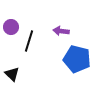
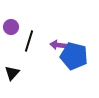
purple arrow: moved 3 px left, 14 px down
blue pentagon: moved 3 px left, 3 px up
black triangle: moved 1 px up; rotated 28 degrees clockwise
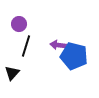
purple circle: moved 8 px right, 3 px up
black line: moved 3 px left, 5 px down
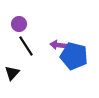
black line: rotated 50 degrees counterclockwise
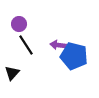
black line: moved 1 px up
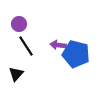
black line: moved 1 px down
blue pentagon: moved 2 px right, 2 px up
black triangle: moved 4 px right, 1 px down
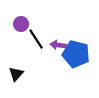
purple circle: moved 2 px right
black line: moved 10 px right, 7 px up
